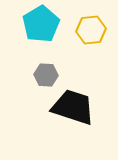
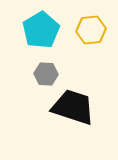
cyan pentagon: moved 6 px down
gray hexagon: moved 1 px up
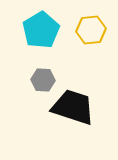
gray hexagon: moved 3 px left, 6 px down
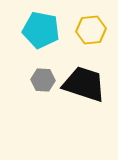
cyan pentagon: rotated 30 degrees counterclockwise
black trapezoid: moved 11 px right, 23 px up
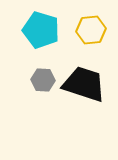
cyan pentagon: rotated 6 degrees clockwise
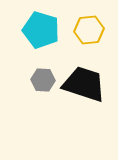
yellow hexagon: moved 2 px left
